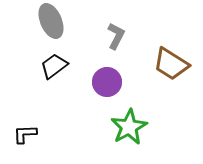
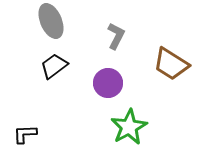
purple circle: moved 1 px right, 1 px down
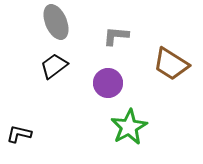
gray ellipse: moved 5 px right, 1 px down
gray L-shape: rotated 112 degrees counterclockwise
black L-shape: moved 6 px left; rotated 15 degrees clockwise
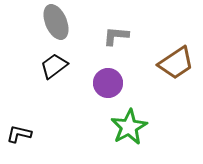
brown trapezoid: moved 5 px right, 1 px up; rotated 66 degrees counterclockwise
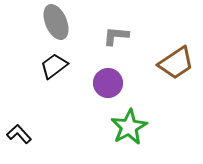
black L-shape: rotated 35 degrees clockwise
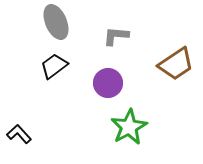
brown trapezoid: moved 1 px down
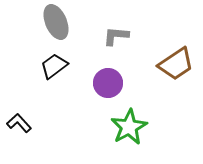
black L-shape: moved 11 px up
